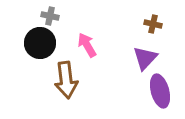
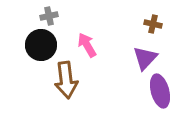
gray cross: moved 1 px left; rotated 24 degrees counterclockwise
black circle: moved 1 px right, 2 px down
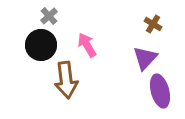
gray cross: rotated 30 degrees counterclockwise
brown cross: rotated 18 degrees clockwise
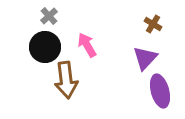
black circle: moved 4 px right, 2 px down
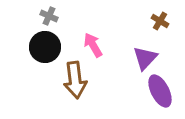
gray cross: rotated 24 degrees counterclockwise
brown cross: moved 7 px right, 3 px up
pink arrow: moved 6 px right
brown arrow: moved 9 px right
purple ellipse: rotated 12 degrees counterclockwise
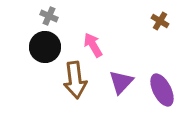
purple triangle: moved 24 px left, 24 px down
purple ellipse: moved 2 px right, 1 px up
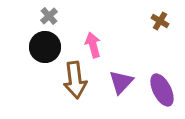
gray cross: rotated 24 degrees clockwise
pink arrow: rotated 15 degrees clockwise
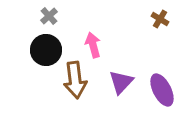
brown cross: moved 2 px up
black circle: moved 1 px right, 3 px down
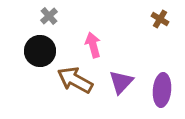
black circle: moved 6 px left, 1 px down
brown arrow: rotated 126 degrees clockwise
purple ellipse: rotated 32 degrees clockwise
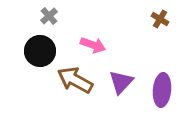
pink arrow: rotated 125 degrees clockwise
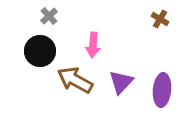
pink arrow: rotated 75 degrees clockwise
